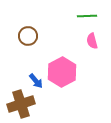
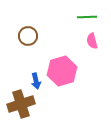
green line: moved 1 px down
pink hexagon: moved 1 px up; rotated 12 degrees clockwise
blue arrow: rotated 28 degrees clockwise
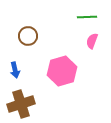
pink semicircle: rotated 35 degrees clockwise
blue arrow: moved 21 px left, 11 px up
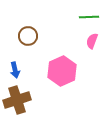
green line: moved 2 px right
pink hexagon: rotated 8 degrees counterclockwise
brown cross: moved 4 px left, 4 px up
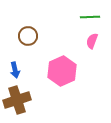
green line: moved 1 px right
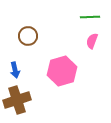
pink hexagon: rotated 8 degrees clockwise
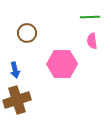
brown circle: moved 1 px left, 3 px up
pink semicircle: rotated 28 degrees counterclockwise
pink hexagon: moved 7 px up; rotated 16 degrees clockwise
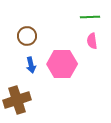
brown circle: moved 3 px down
blue arrow: moved 16 px right, 5 px up
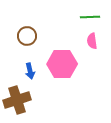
blue arrow: moved 1 px left, 6 px down
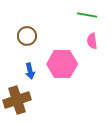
green line: moved 3 px left, 2 px up; rotated 12 degrees clockwise
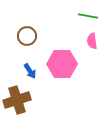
green line: moved 1 px right, 1 px down
blue arrow: rotated 21 degrees counterclockwise
